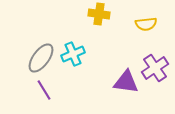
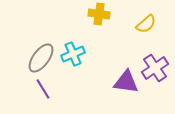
yellow semicircle: rotated 35 degrees counterclockwise
purple line: moved 1 px left, 1 px up
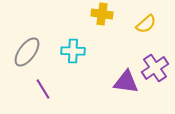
yellow cross: moved 3 px right
cyan cross: moved 3 px up; rotated 25 degrees clockwise
gray ellipse: moved 14 px left, 6 px up
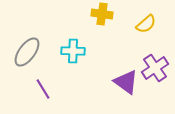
purple triangle: rotated 28 degrees clockwise
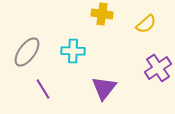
purple cross: moved 3 px right
purple triangle: moved 22 px left, 6 px down; rotated 32 degrees clockwise
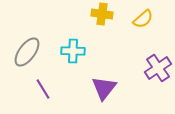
yellow semicircle: moved 3 px left, 5 px up
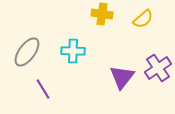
purple triangle: moved 18 px right, 11 px up
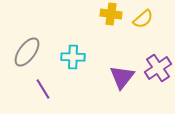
yellow cross: moved 9 px right
cyan cross: moved 6 px down
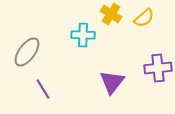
yellow cross: rotated 25 degrees clockwise
yellow semicircle: moved 1 px right, 1 px up
cyan cross: moved 10 px right, 22 px up
purple cross: rotated 28 degrees clockwise
purple triangle: moved 10 px left, 5 px down
